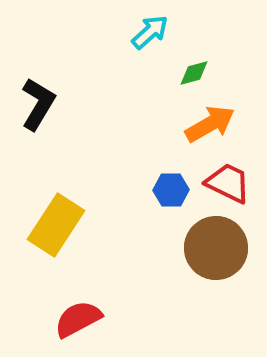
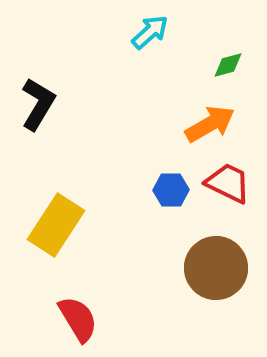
green diamond: moved 34 px right, 8 px up
brown circle: moved 20 px down
red semicircle: rotated 87 degrees clockwise
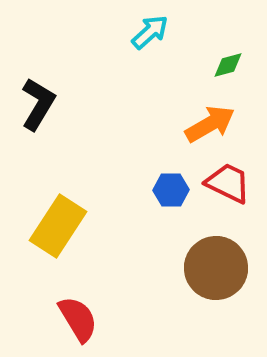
yellow rectangle: moved 2 px right, 1 px down
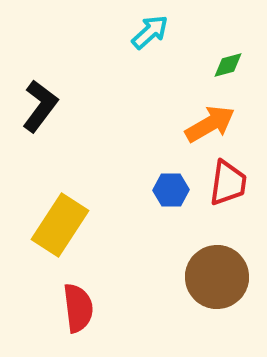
black L-shape: moved 2 px right, 2 px down; rotated 6 degrees clockwise
red trapezoid: rotated 72 degrees clockwise
yellow rectangle: moved 2 px right, 1 px up
brown circle: moved 1 px right, 9 px down
red semicircle: moved 11 px up; rotated 24 degrees clockwise
